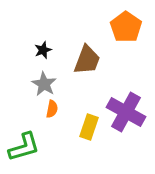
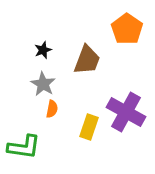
orange pentagon: moved 1 px right, 2 px down
gray star: moved 1 px left
green L-shape: rotated 24 degrees clockwise
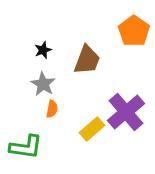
orange pentagon: moved 7 px right, 2 px down
purple cross: rotated 21 degrees clockwise
yellow rectangle: moved 3 px right, 2 px down; rotated 30 degrees clockwise
green L-shape: moved 2 px right
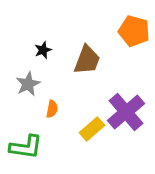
orange pentagon: rotated 20 degrees counterclockwise
gray star: moved 15 px left; rotated 15 degrees clockwise
